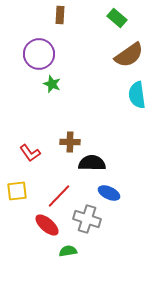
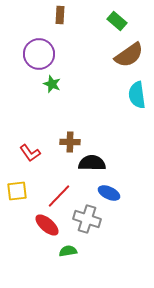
green rectangle: moved 3 px down
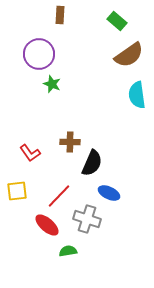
black semicircle: rotated 112 degrees clockwise
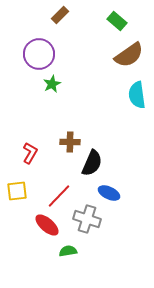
brown rectangle: rotated 42 degrees clockwise
green star: rotated 24 degrees clockwise
red L-shape: rotated 115 degrees counterclockwise
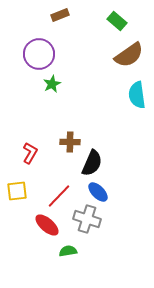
brown rectangle: rotated 24 degrees clockwise
blue ellipse: moved 11 px left, 1 px up; rotated 20 degrees clockwise
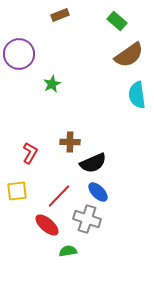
purple circle: moved 20 px left
black semicircle: moved 1 px right; rotated 44 degrees clockwise
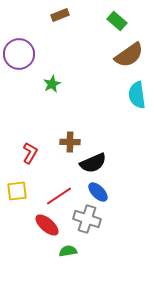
red line: rotated 12 degrees clockwise
